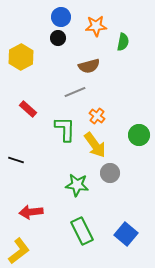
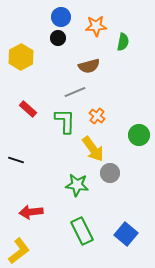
green L-shape: moved 8 px up
yellow arrow: moved 2 px left, 4 px down
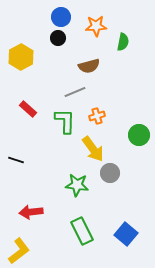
orange cross: rotated 35 degrees clockwise
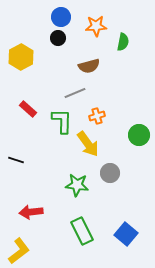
gray line: moved 1 px down
green L-shape: moved 3 px left
yellow arrow: moved 5 px left, 5 px up
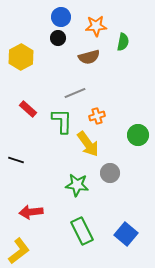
brown semicircle: moved 9 px up
green circle: moved 1 px left
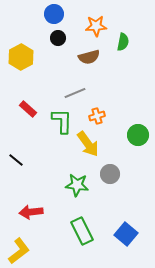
blue circle: moved 7 px left, 3 px up
black line: rotated 21 degrees clockwise
gray circle: moved 1 px down
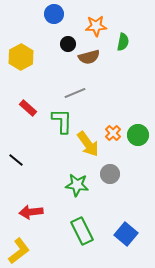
black circle: moved 10 px right, 6 px down
red rectangle: moved 1 px up
orange cross: moved 16 px right, 17 px down; rotated 28 degrees counterclockwise
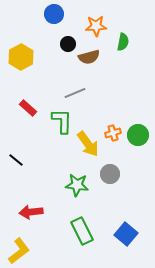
orange cross: rotated 28 degrees clockwise
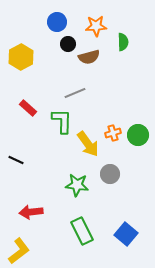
blue circle: moved 3 px right, 8 px down
green semicircle: rotated 12 degrees counterclockwise
black line: rotated 14 degrees counterclockwise
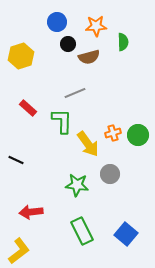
yellow hexagon: moved 1 px up; rotated 10 degrees clockwise
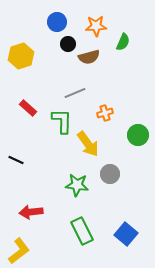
green semicircle: rotated 24 degrees clockwise
orange cross: moved 8 px left, 20 px up
